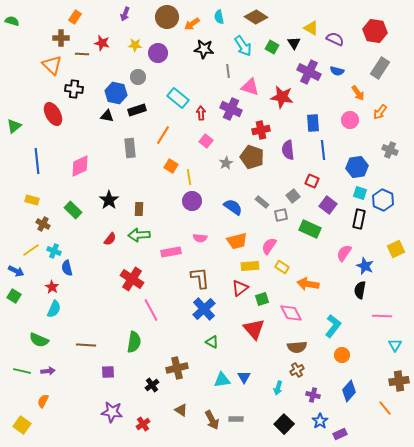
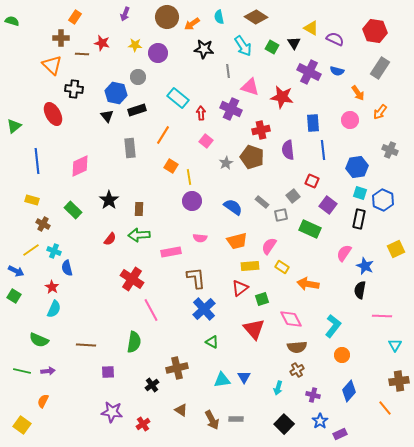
black triangle at (107, 116): rotated 40 degrees clockwise
brown L-shape at (200, 278): moved 4 px left
pink diamond at (291, 313): moved 6 px down
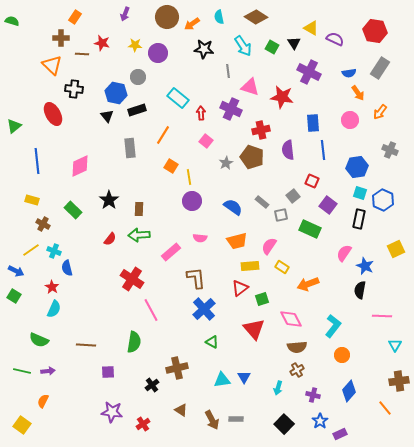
blue semicircle at (337, 71): moved 12 px right, 2 px down; rotated 24 degrees counterclockwise
pink rectangle at (171, 252): rotated 30 degrees counterclockwise
orange arrow at (308, 284): rotated 30 degrees counterclockwise
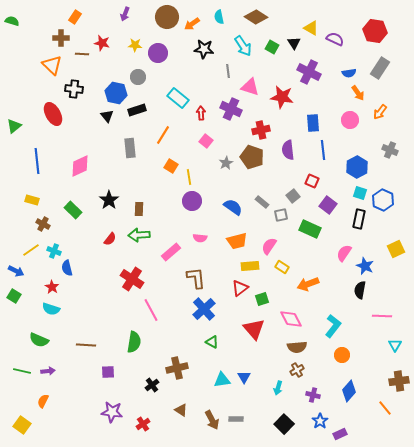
blue hexagon at (357, 167): rotated 20 degrees counterclockwise
cyan semicircle at (54, 309): moved 3 px left; rotated 84 degrees clockwise
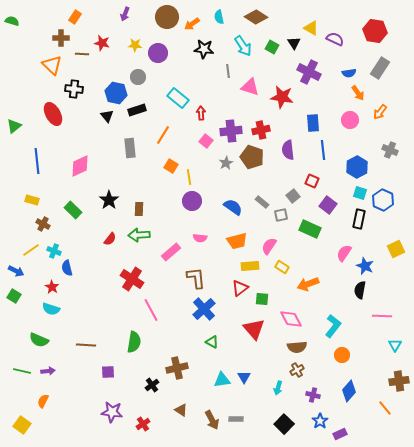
purple cross at (231, 109): moved 22 px down; rotated 30 degrees counterclockwise
green square at (262, 299): rotated 24 degrees clockwise
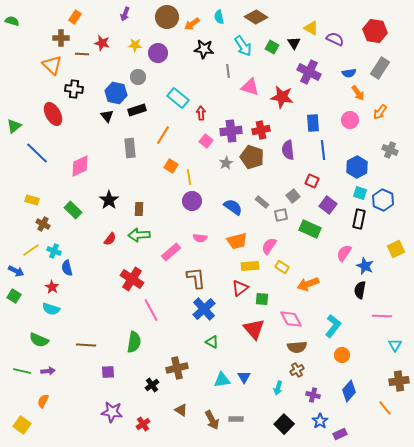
blue line at (37, 161): moved 8 px up; rotated 40 degrees counterclockwise
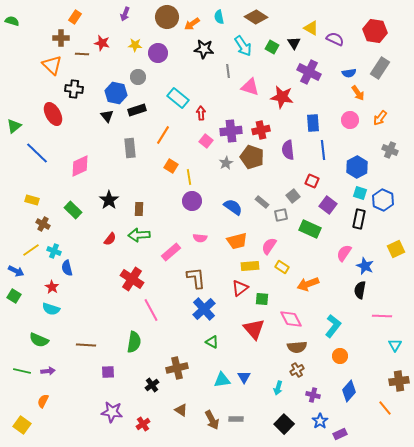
orange arrow at (380, 112): moved 6 px down
orange circle at (342, 355): moved 2 px left, 1 px down
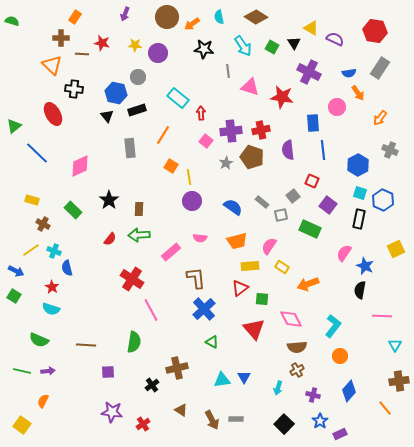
pink circle at (350, 120): moved 13 px left, 13 px up
blue hexagon at (357, 167): moved 1 px right, 2 px up
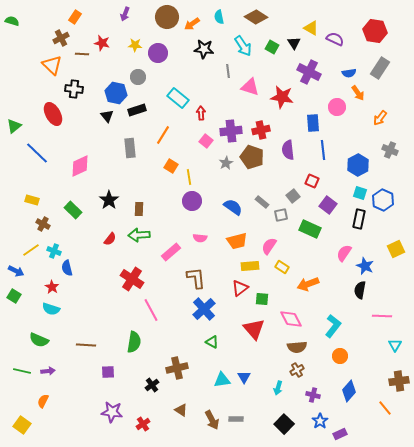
brown cross at (61, 38): rotated 28 degrees counterclockwise
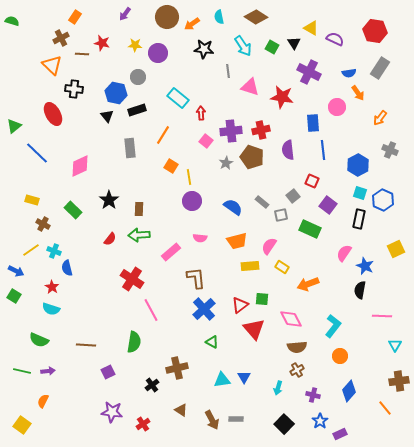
purple arrow at (125, 14): rotated 16 degrees clockwise
red triangle at (240, 288): moved 17 px down
purple square at (108, 372): rotated 24 degrees counterclockwise
